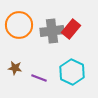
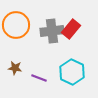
orange circle: moved 3 px left
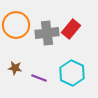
gray cross: moved 5 px left, 2 px down
cyan hexagon: moved 1 px down
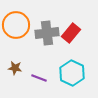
red rectangle: moved 4 px down
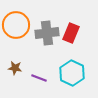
red rectangle: rotated 18 degrees counterclockwise
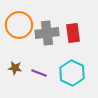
orange circle: moved 3 px right
red rectangle: moved 2 px right; rotated 30 degrees counterclockwise
purple line: moved 5 px up
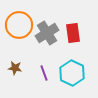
gray cross: rotated 25 degrees counterclockwise
purple line: moved 5 px right; rotated 49 degrees clockwise
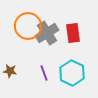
orange circle: moved 9 px right, 1 px down
brown star: moved 5 px left, 3 px down
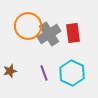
gray cross: moved 2 px right, 1 px down
brown star: rotated 24 degrees counterclockwise
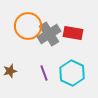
red rectangle: rotated 72 degrees counterclockwise
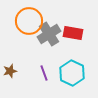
orange circle: moved 1 px right, 5 px up
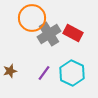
orange circle: moved 3 px right, 3 px up
red rectangle: rotated 18 degrees clockwise
purple line: rotated 56 degrees clockwise
